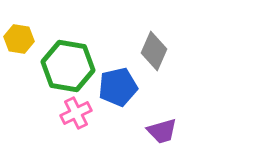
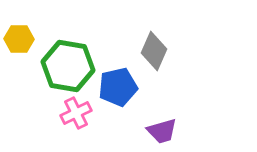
yellow hexagon: rotated 8 degrees counterclockwise
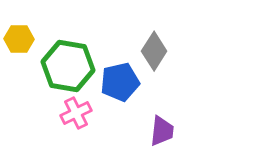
gray diamond: rotated 9 degrees clockwise
blue pentagon: moved 2 px right, 5 px up
purple trapezoid: rotated 68 degrees counterclockwise
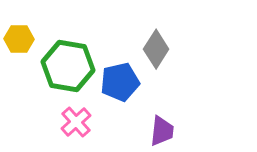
gray diamond: moved 2 px right, 2 px up
pink cross: moved 9 px down; rotated 16 degrees counterclockwise
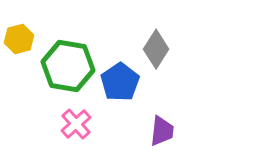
yellow hexagon: rotated 16 degrees counterclockwise
blue pentagon: rotated 21 degrees counterclockwise
pink cross: moved 2 px down
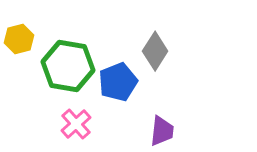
gray diamond: moved 1 px left, 2 px down
blue pentagon: moved 2 px left; rotated 12 degrees clockwise
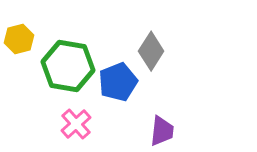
gray diamond: moved 4 px left
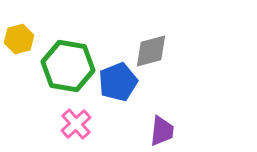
gray diamond: rotated 42 degrees clockwise
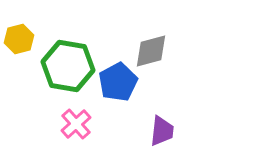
blue pentagon: rotated 6 degrees counterclockwise
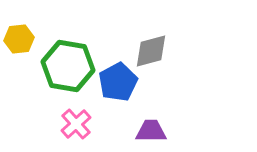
yellow hexagon: rotated 8 degrees clockwise
purple trapezoid: moved 11 px left; rotated 96 degrees counterclockwise
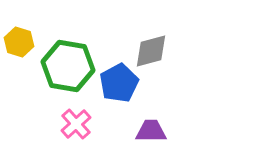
yellow hexagon: moved 3 px down; rotated 24 degrees clockwise
blue pentagon: moved 1 px right, 1 px down
